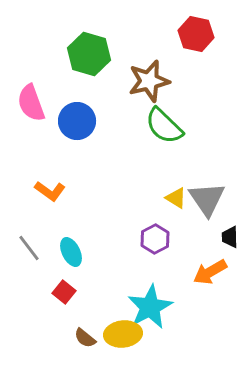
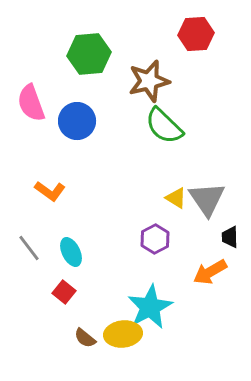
red hexagon: rotated 16 degrees counterclockwise
green hexagon: rotated 21 degrees counterclockwise
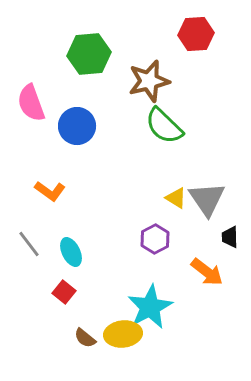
blue circle: moved 5 px down
gray line: moved 4 px up
orange arrow: moved 3 px left; rotated 112 degrees counterclockwise
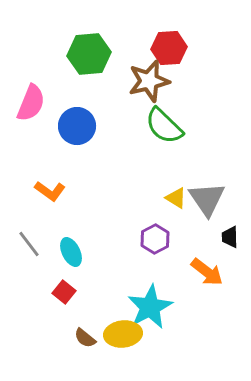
red hexagon: moved 27 px left, 14 px down
pink semicircle: rotated 138 degrees counterclockwise
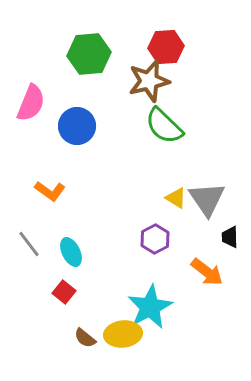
red hexagon: moved 3 px left, 1 px up
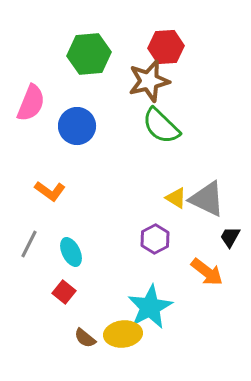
green semicircle: moved 3 px left
gray triangle: rotated 30 degrees counterclockwise
black trapezoid: rotated 30 degrees clockwise
gray line: rotated 64 degrees clockwise
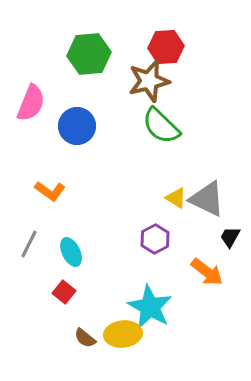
cyan star: rotated 15 degrees counterclockwise
